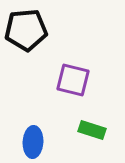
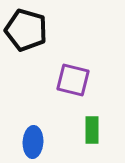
black pentagon: rotated 21 degrees clockwise
green rectangle: rotated 72 degrees clockwise
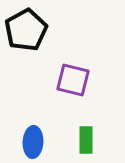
black pentagon: rotated 27 degrees clockwise
green rectangle: moved 6 px left, 10 px down
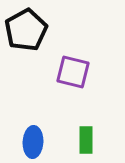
purple square: moved 8 px up
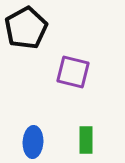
black pentagon: moved 2 px up
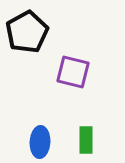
black pentagon: moved 1 px right, 4 px down
blue ellipse: moved 7 px right
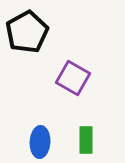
purple square: moved 6 px down; rotated 16 degrees clockwise
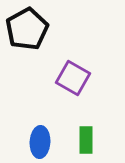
black pentagon: moved 3 px up
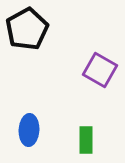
purple square: moved 27 px right, 8 px up
blue ellipse: moved 11 px left, 12 px up
